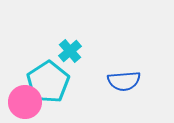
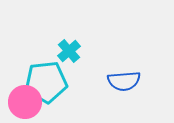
cyan cross: moved 1 px left
cyan pentagon: moved 2 px left; rotated 27 degrees clockwise
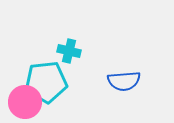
cyan cross: rotated 35 degrees counterclockwise
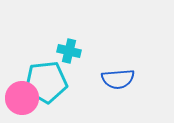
blue semicircle: moved 6 px left, 2 px up
pink circle: moved 3 px left, 4 px up
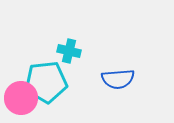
pink circle: moved 1 px left
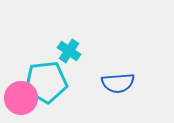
cyan cross: rotated 20 degrees clockwise
blue semicircle: moved 4 px down
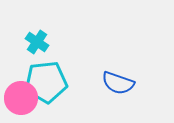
cyan cross: moved 32 px left, 9 px up
blue semicircle: rotated 24 degrees clockwise
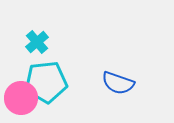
cyan cross: rotated 15 degrees clockwise
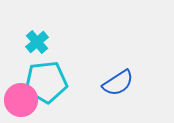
blue semicircle: rotated 52 degrees counterclockwise
pink circle: moved 2 px down
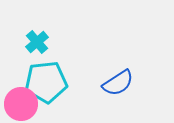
pink circle: moved 4 px down
